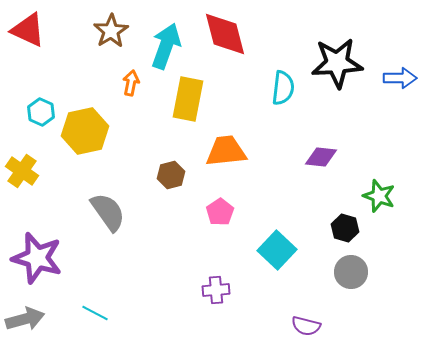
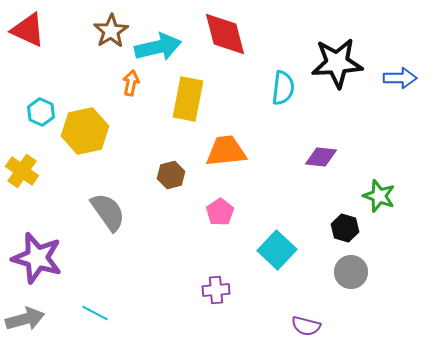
cyan arrow: moved 8 px left, 1 px down; rotated 57 degrees clockwise
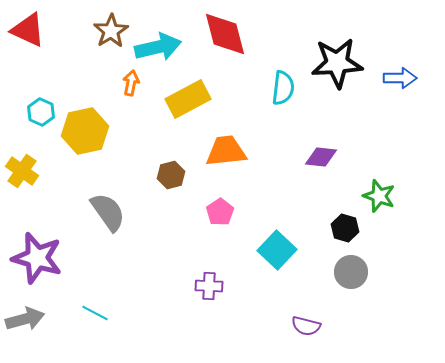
yellow rectangle: rotated 51 degrees clockwise
purple cross: moved 7 px left, 4 px up; rotated 8 degrees clockwise
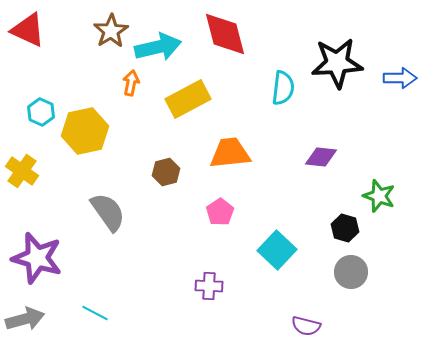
orange trapezoid: moved 4 px right, 2 px down
brown hexagon: moved 5 px left, 3 px up
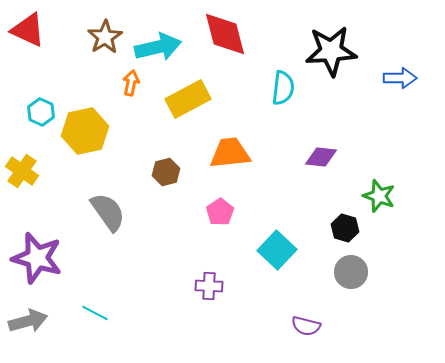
brown star: moved 6 px left, 6 px down
black star: moved 6 px left, 12 px up
gray arrow: moved 3 px right, 2 px down
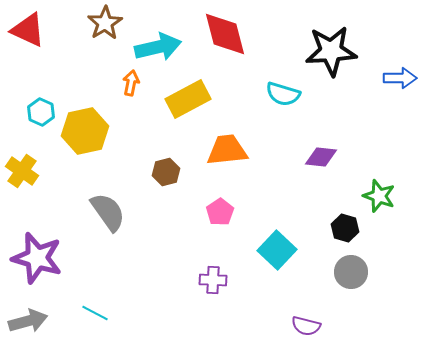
brown star: moved 14 px up
cyan semicircle: moved 6 px down; rotated 100 degrees clockwise
orange trapezoid: moved 3 px left, 3 px up
purple cross: moved 4 px right, 6 px up
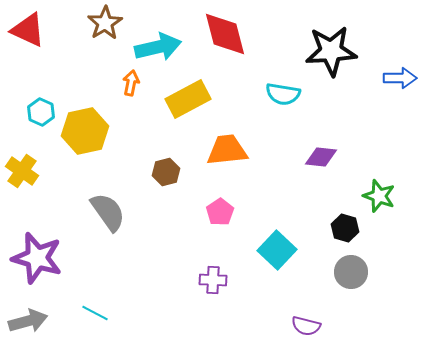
cyan semicircle: rotated 8 degrees counterclockwise
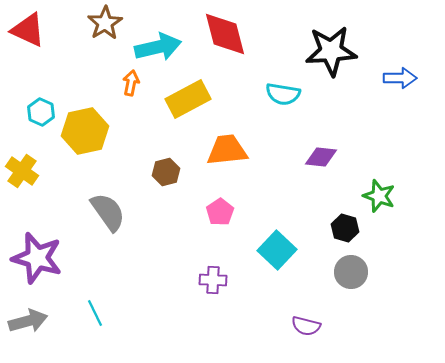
cyan line: rotated 36 degrees clockwise
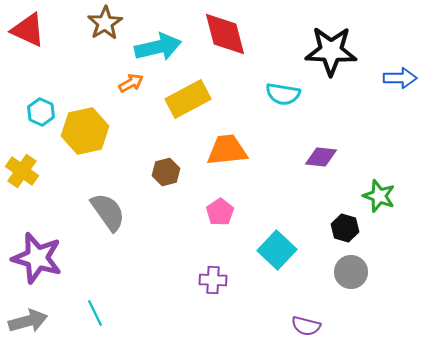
black star: rotated 6 degrees clockwise
orange arrow: rotated 50 degrees clockwise
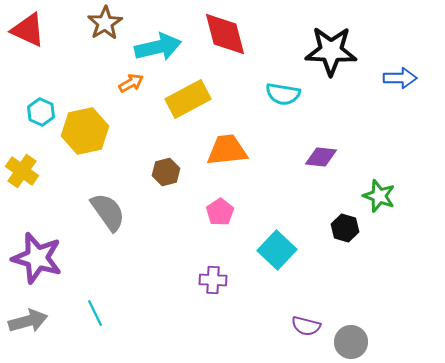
gray circle: moved 70 px down
